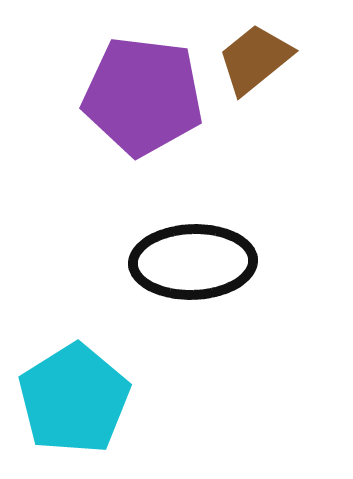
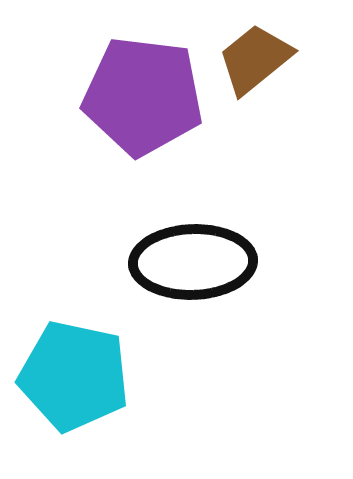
cyan pentagon: moved 23 px up; rotated 28 degrees counterclockwise
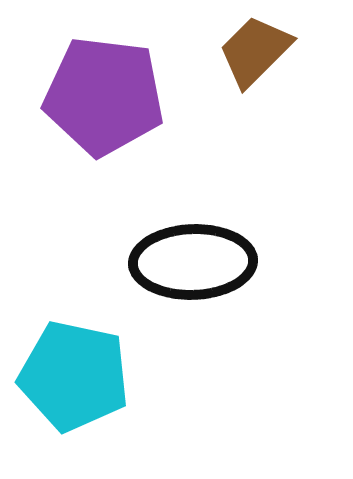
brown trapezoid: moved 8 px up; rotated 6 degrees counterclockwise
purple pentagon: moved 39 px left
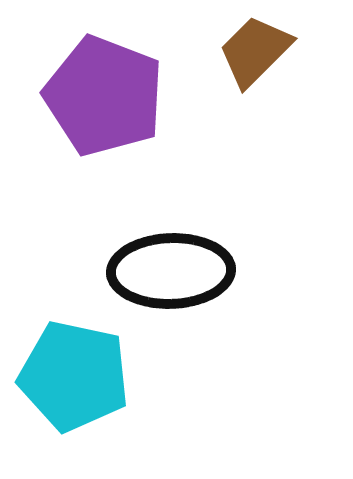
purple pentagon: rotated 14 degrees clockwise
black ellipse: moved 22 px left, 9 px down
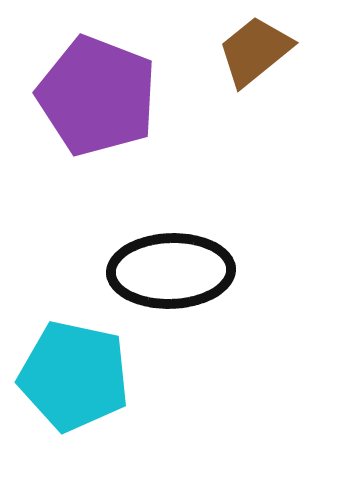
brown trapezoid: rotated 6 degrees clockwise
purple pentagon: moved 7 px left
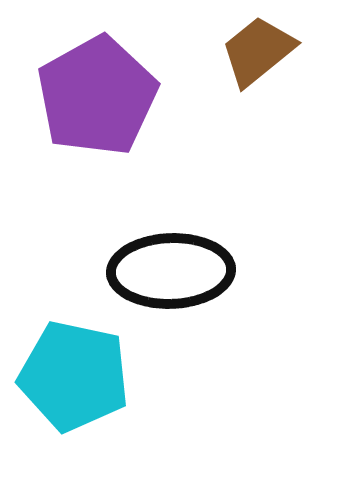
brown trapezoid: moved 3 px right
purple pentagon: rotated 22 degrees clockwise
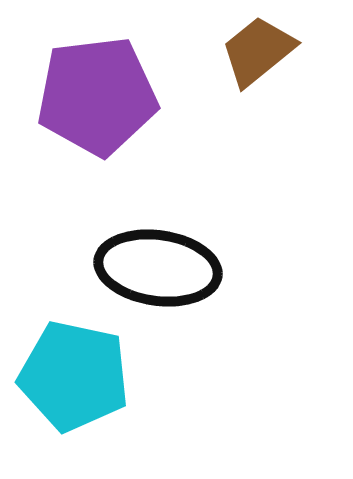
purple pentagon: rotated 22 degrees clockwise
black ellipse: moved 13 px left, 3 px up; rotated 10 degrees clockwise
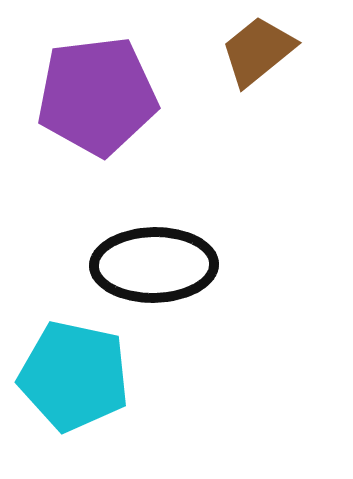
black ellipse: moved 4 px left, 3 px up; rotated 9 degrees counterclockwise
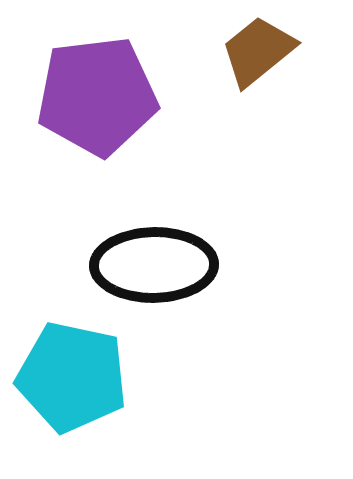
cyan pentagon: moved 2 px left, 1 px down
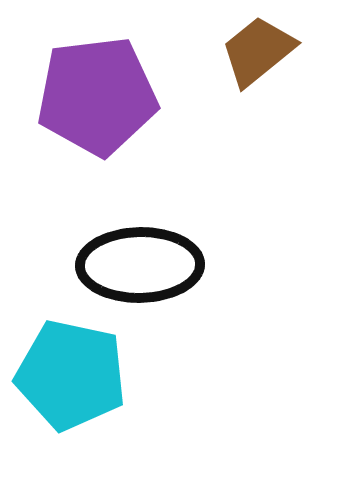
black ellipse: moved 14 px left
cyan pentagon: moved 1 px left, 2 px up
